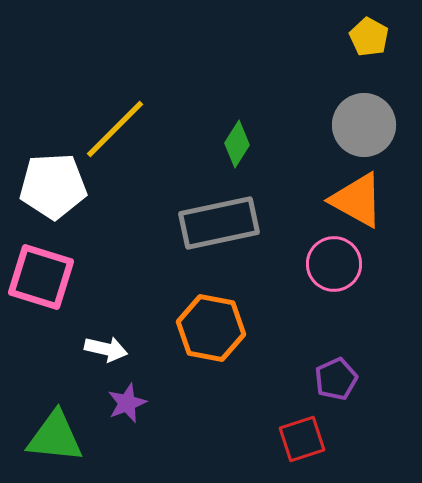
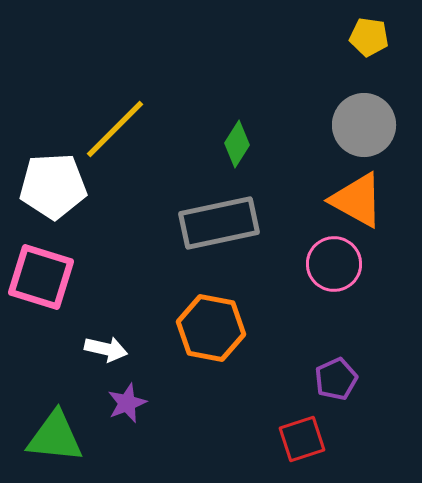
yellow pentagon: rotated 21 degrees counterclockwise
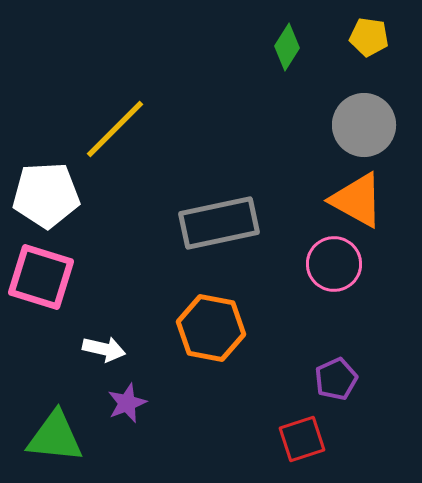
green diamond: moved 50 px right, 97 px up
white pentagon: moved 7 px left, 9 px down
white arrow: moved 2 px left
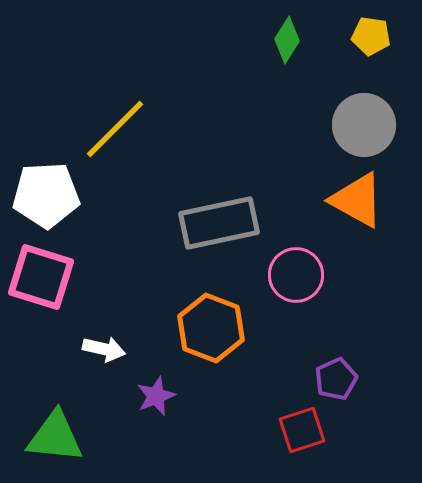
yellow pentagon: moved 2 px right, 1 px up
green diamond: moved 7 px up
pink circle: moved 38 px left, 11 px down
orange hexagon: rotated 10 degrees clockwise
purple star: moved 29 px right, 7 px up
red square: moved 9 px up
